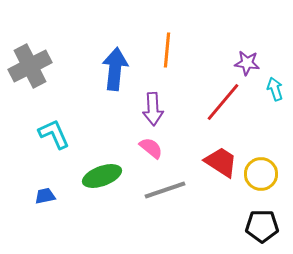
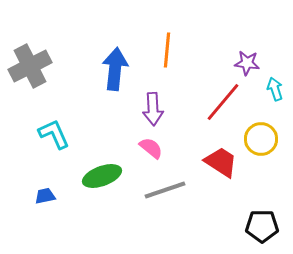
yellow circle: moved 35 px up
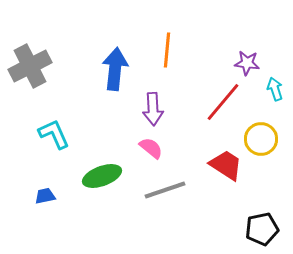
red trapezoid: moved 5 px right, 3 px down
black pentagon: moved 3 px down; rotated 12 degrees counterclockwise
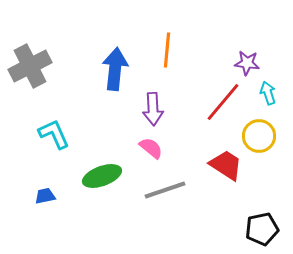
cyan arrow: moved 7 px left, 4 px down
yellow circle: moved 2 px left, 3 px up
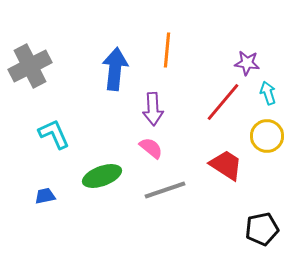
yellow circle: moved 8 px right
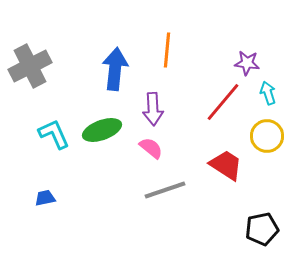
green ellipse: moved 46 px up
blue trapezoid: moved 2 px down
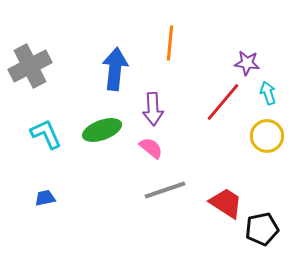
orange line: moved 3 px right, 7 px up
cyan L-shape: moved 8 px left
red trapezoid: moved 38 px down
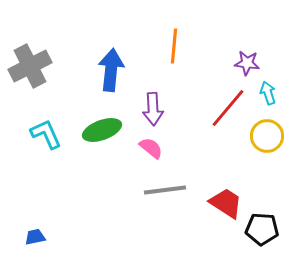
orange line: moved 4 px right, 3 px down
blue arrow: moved 4 px left, 1 px down
red line: moved 5 px right, 6 px down
gray line: rotated 12 degrees clockwise
blue trapezoid: moved 10 px left, 39 px down
black pentagon: rotated 16 degrees clockwise
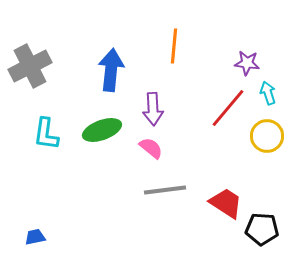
cyan L-shape: rotated 148 degrees counterclockwise
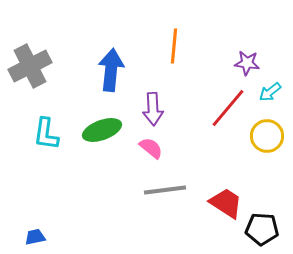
cyan arrow: moved 2 px right, 1 px up; rotated 110 degrees counterclockwise
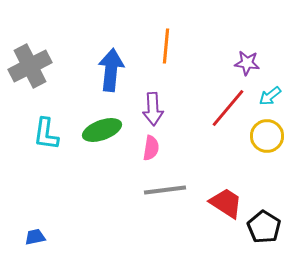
orange line: moved 8 px left
cyan arrow: moved 4 px down
pink semicircle: rotated 60 degrees clockwise
black pentagon: moved 2 px right, 2 px up; rotated 28 degrees clockwise
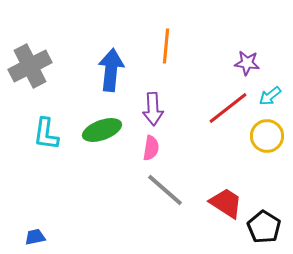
red line: rotated 12 degrees clockwise
gray line: rotated 48 degrees clockwise
